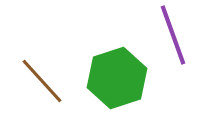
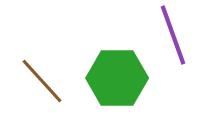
green hexagon: rotated 18 degrees clockwise
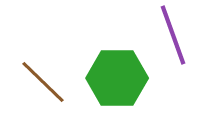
brown line: moved 1 px right, 1 px down; rotated 4 degrees counterclockwise
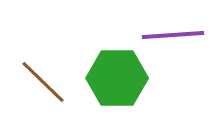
purple line: rotated 74 degrees counterclockwise
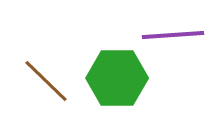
brown line: moved 3 px right, 1 px up
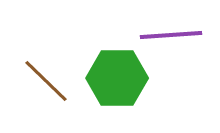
purple line: moved 2 px left
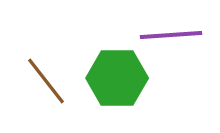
brown line: rotated 8 degrees clockwise
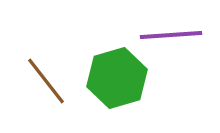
green hexagon: rotated 16 degrees counterclockwise
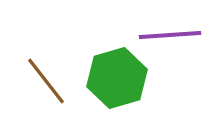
purple line: moved 1 px left
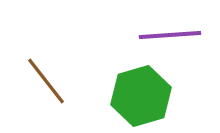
green hexagon: moved 24 px right, 18 px down
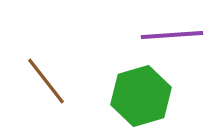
purple line: moved 2 px right
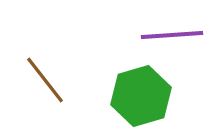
brown line: moved 1 px left, 1 px up
